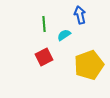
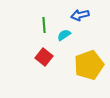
blue arrow: rotated 90 degrees counterclockwise
green line: moved 1 px down
red square: rotated 24 degrees counterclockwise
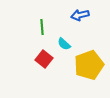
green line: moved 2 px left, 2 px down
cyan semicircle: moved 9 px down; rotated 104 degrees counterclockwise
red square: moved 2 px down
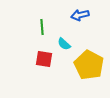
red square: rotated 30 degrees counterclockwise
yellow pentagon: rotated 24 degrees counterclockwise
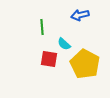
red square: moved 5 px right
yellow pentagon: moved 4 px left, 1 px up
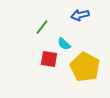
green line: rotated 42 degrees clockwise
yellow pentagon: moved 3 px down
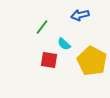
red square: moved 1 px down
yellow pentagon: moved 7 px right, 6 px up
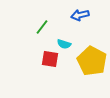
cyan semicircle: rotated 24 degrees counterclockwise
red square: moved 1 px right, 1 px up
